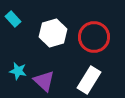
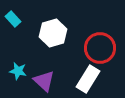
red circle: moved 6 px right, 11 px down
white rectangle: moved 1 px left, 1 px up
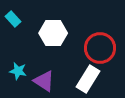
white hexagon: rotated 16 degrees clockwise
purple triangle: rotated 10 degrees counterclockwise
